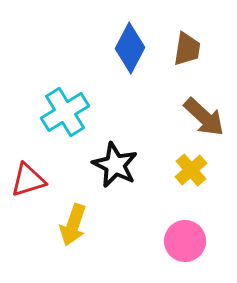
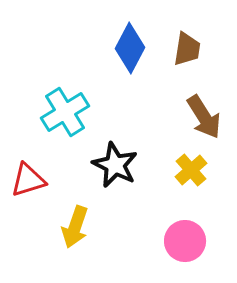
brown arrow: rotated 15 degrees clockwise
yellow arrow: moved 2 px right, 2 px down
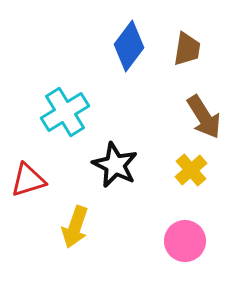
blue diamond: moved 1 px left, 2 px up; rotated 9 degrees clockwise
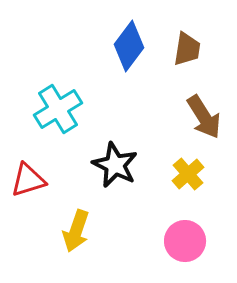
cyan cross: moved 7 px left, 3 px up
yellow cross: moved 3 px left, 4 px down
yellow arrow: moved 1 px right, 4 px down
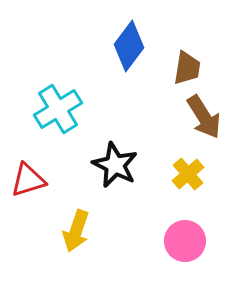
brown trapezoid: moved 19 px down
